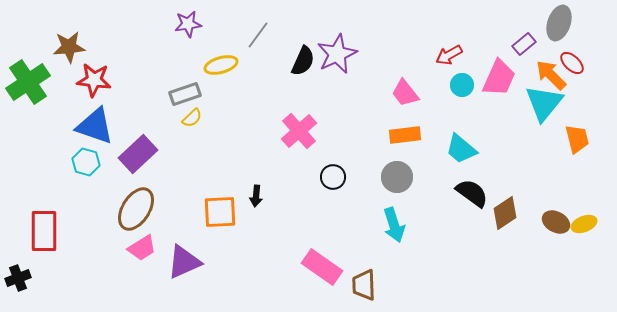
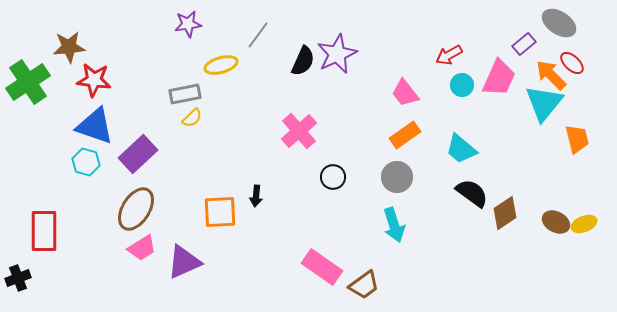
gray ellipse at (559, 23): rotated 76 degrees counterclockwise
gray rectangle at (185, 94): rotated 8 degrees clockwise
orange rectangle at (405, 135): rotated 28 degrees counterclockwise
brown trapezoid at (364, 285): rotated 124 degrees counterclockwise
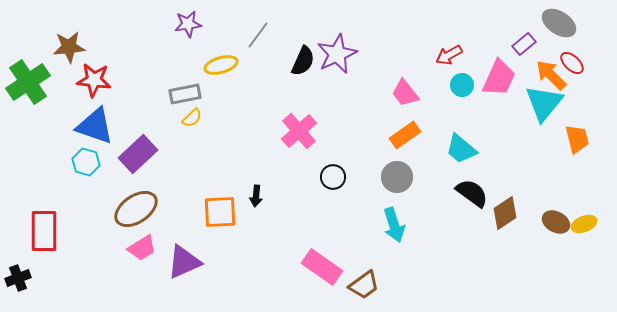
brown ellipse at (136, 209): rotated 24 degrees clockwise
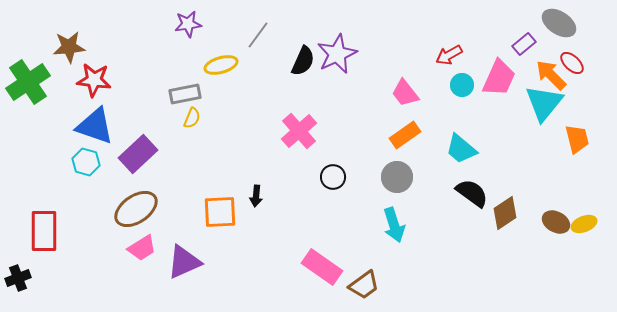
yellow semicircle at (192, 118): rotated 25 degrees counterclockwise
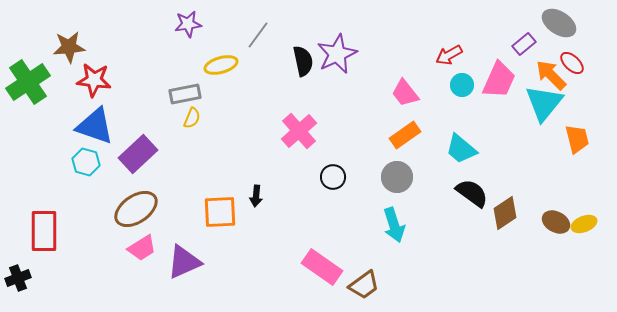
black semicircle at (303, 61): rotated 36 degrees counterclockwise
pink trapezoid at (499, 78): moved 2 px down
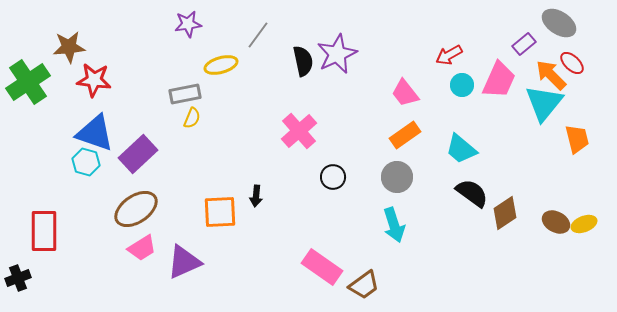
blue triangle at (95, 126): moved 7 px down
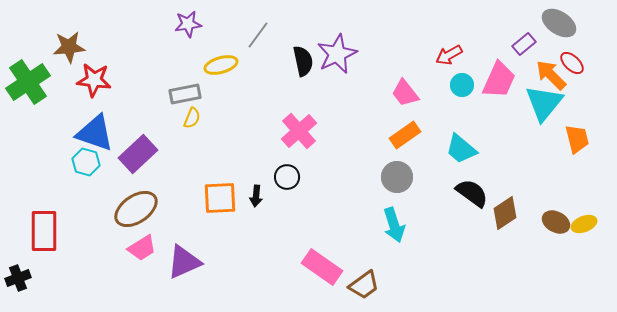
black circle at (333, 177): moved 46 px left
orange square at (220, 212): moved 14 px up
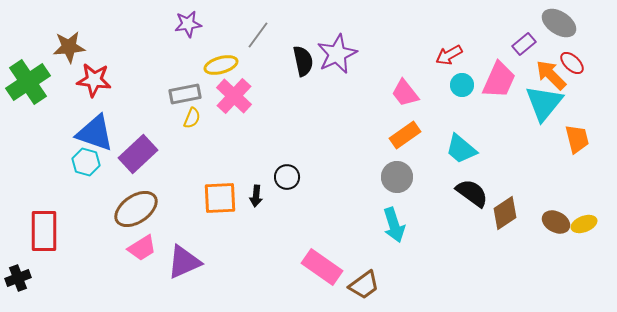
pink cross at (299, 131): moved 65 px left, 35 px up; rotated 6 degrees counterclockwise
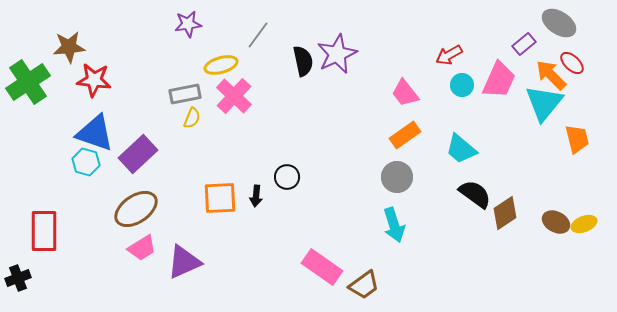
black semicircle at (472, 193): moved 3 px right, 1 px down
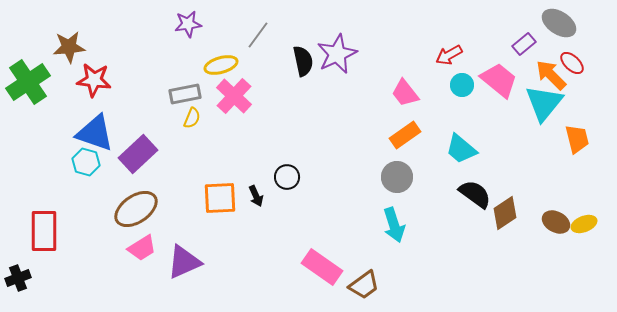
pink trapezoid at (499, 80): rotated 75 degrees counterclockwise
black arrow at (256, 196): rotated 30 degrees counterclockwise
